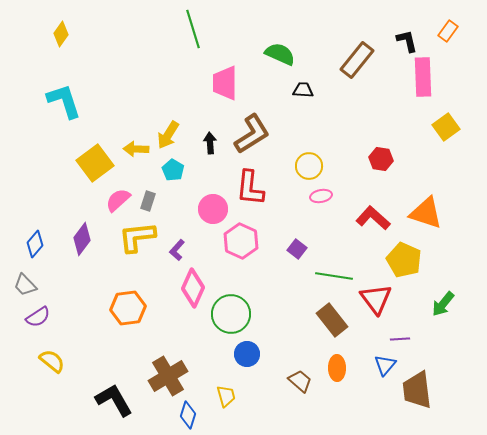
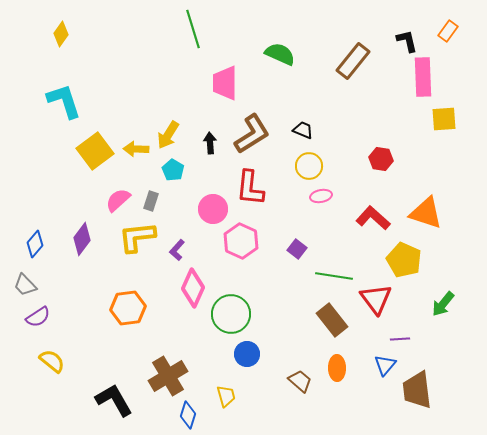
brown rectangle at (357, 60): moved 4 px left, 1 px down
black trapezoid at (303, 90): moved 40 px down; rotated 20 degrees clockwise
yellow square at (446, 127): moved 2 px left, 8 px up; rotated 32 degrees clockwise
yellow square at (95, 163): moved 12 px up
gray rectangle at (148, 201): moved 3 px right
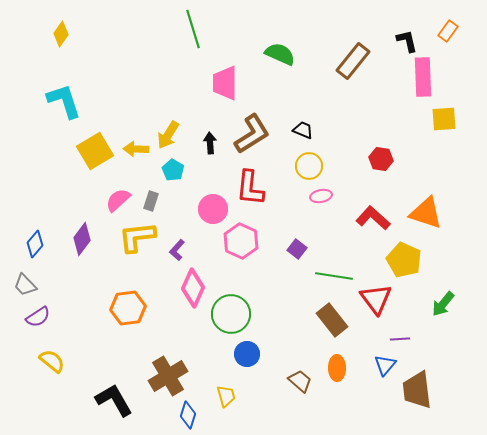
yellow square at (95, 151): rotated 6 degrees clockwise
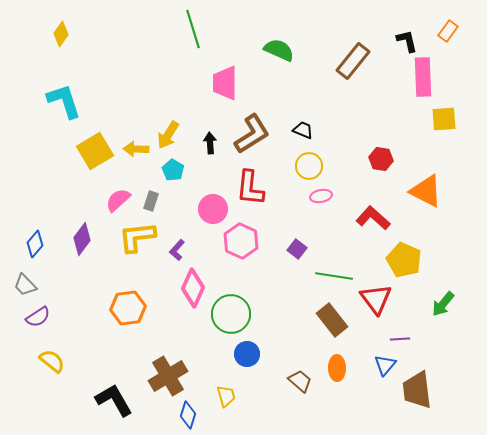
green semicircle at (280, 54): moved 1 px left, 4 px up
orange triangle at (426, 213): moved 22 px up; rotated 9 degrees clockwise
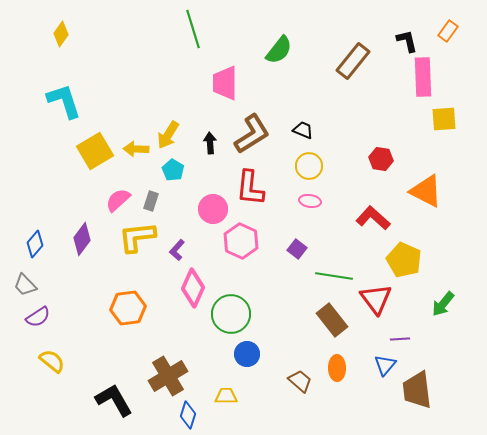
green semicircle at (279, 50): rotated 104 degrees clockwise
pink ellipse at (321, 196): moved 11 px left, 5 px down; rotated 20 degrees clockwise
yellow trapezoid at (226, 396): rotated 75 degrees counterclockwise
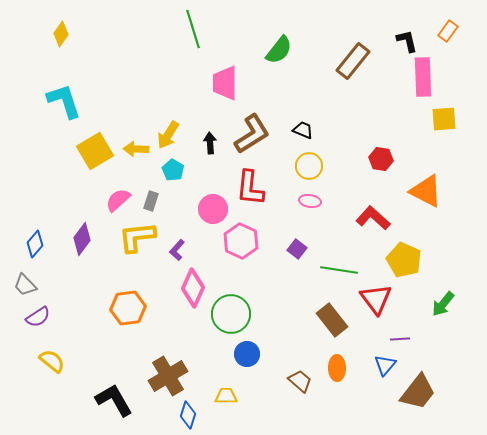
green line at (334, 276): moved 5 px right, 6 px up
brown trapezoid at (417, 390): moved 1 px right, 2 px down; rotated 135 degrees counterclockwise
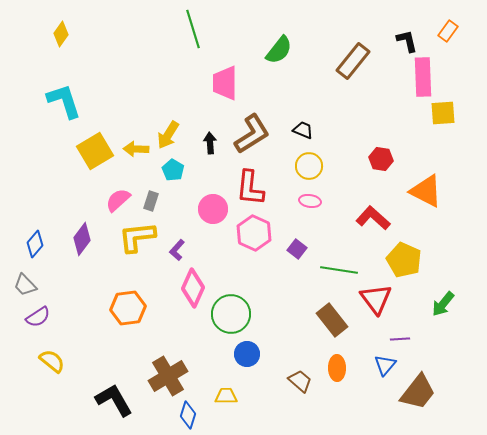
yellow square at (444, 119): moved 1 px left, 6 px up
pink hexagon at (241, 241): moved 13 px right, 8 px up
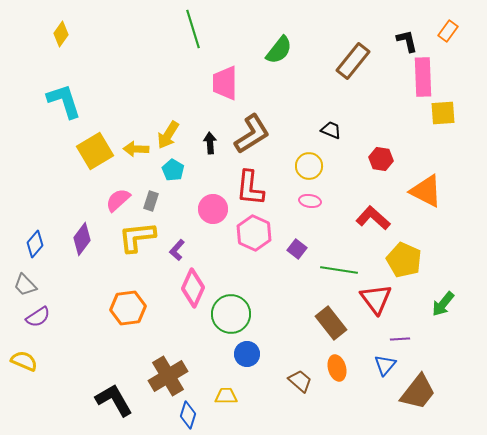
black trapezoid at (303, 130): moved 28 px right
brown rectangle at (332, 320): moved 1 px left, 3 px down
yellow semicircle at (52, 361): moved 28 px left; rotated 16 degrees counterclockwise
orange ellipse at (337, 368): rotated 15 degrees counterclockwise
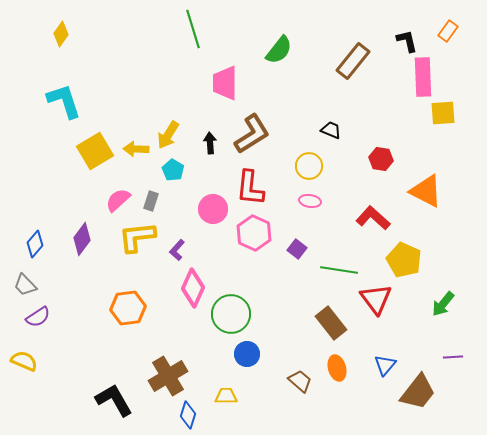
purple line at (400, 339): moved 53 px right, 18 px down
